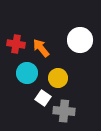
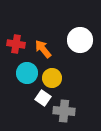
orange arrow: moved 2 px right, 1 px down
yellow circle: moved 6 px left
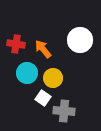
yellow circle: moved 1 px right
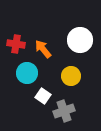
yellow circle: moved 18 px right, 2 px up
white square: moved 2 px up
gray cross: rotated 25 degrees counterclockwise
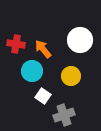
cyan circle: moved 5 px right, 2 px up
gray cross: moved 4 px down
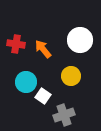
cyan circle: moved 6 px left, 11 px down
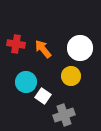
white circle: moved 8 px down
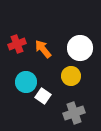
red cross: moved 1 px right; rotated 30 degrees counterclockwise
gray cross: moved 10 px right, 2 px up
